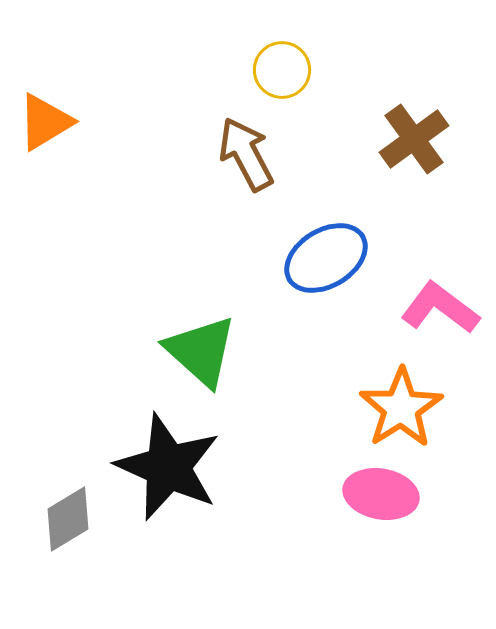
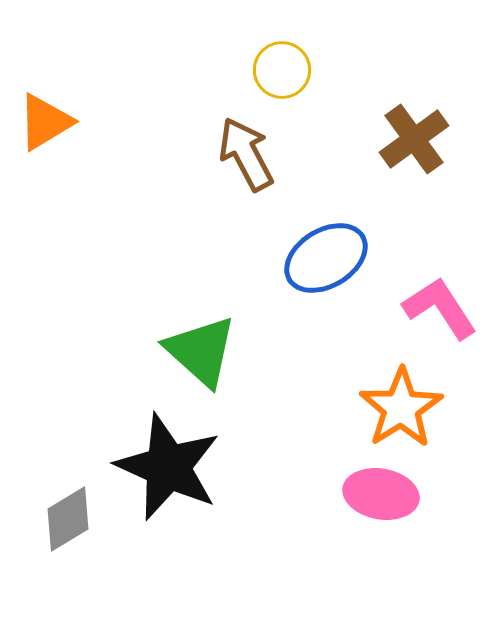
pink L-shape: rotated 20 degrees clockwise
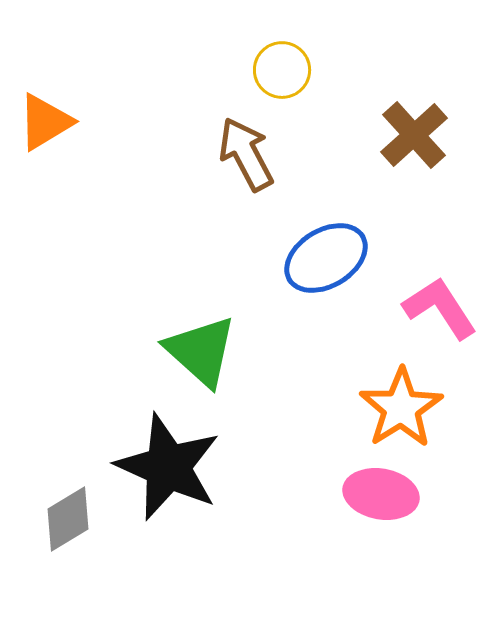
brown cross: moved 4 px up; rotated 6 degrees counterclockwise
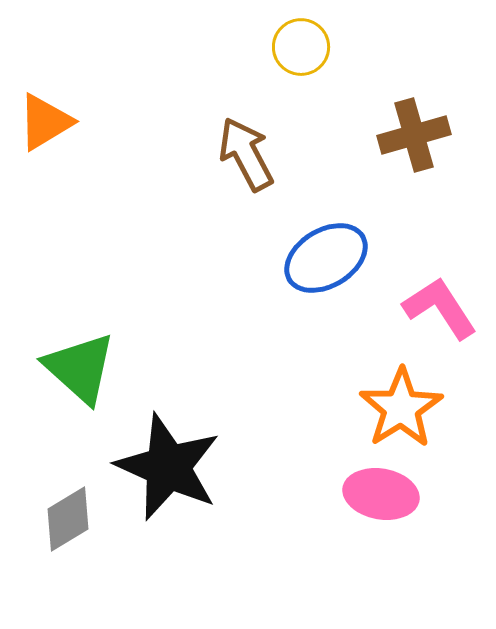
yellow circle: moved 19 px right, 23 px up
brown cross: rotated 26 degrees clockwise
green triangle: moved 121 px left, 17 px down
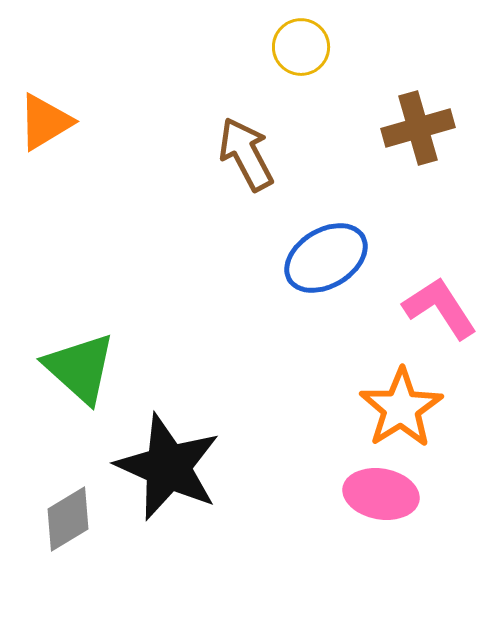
brown cross: moved 4 px right, 7 px up
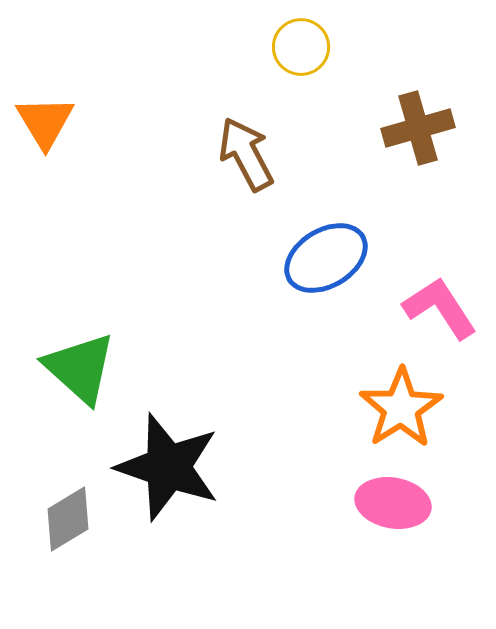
orange triangle: rotated 30 degrees counterclockwise
black star: rotated 5 degrees counterclockwise
pink ellipse: moved 12 px right, 9 px down
